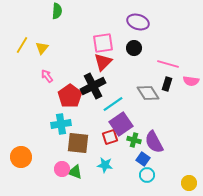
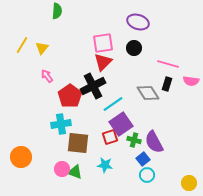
blue square: rotated 16 degrees clockwise
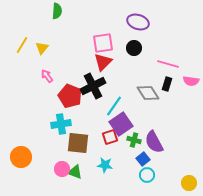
red pentagon: rotated 15 degrees counterclockwise
cyan line: moved 1 px right, 2 px down; rotated 20 degrees counterclockwise
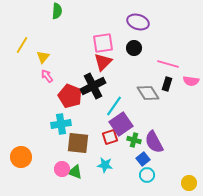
yellow triangle: moved 1 px right, 9 px down
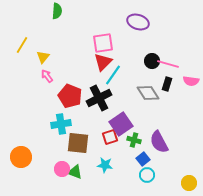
black circle: moved 18 px right, 13 px down
black cross: moved 6 px right, 12 px down
cyan line: moved 1 px left, 31 px up
purple semicircle: moved 5 px right
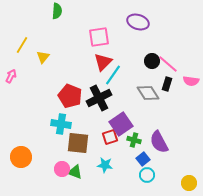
pink square: moved 4 px left, 6 px up
pink line: rotated 25 degrees clockwise
pink arrow: moved 36 px left; rotated 64 degrees clockwise
cyan cross: rotated 18 degrees clockwise
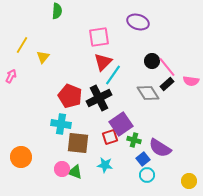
pink line: moved 1 px left, 3 px down; rotated 10 degrees clockwise
black rectangle: rotated 32 degrees clockwise
purple semicircle: moved 1 px right, 6 px down; rotated 30 degrees counterclockwise
yellow circle: moved 2 px up
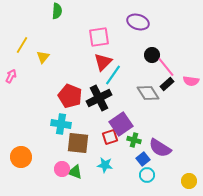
black circle: moved 6 px up
pink line: moved 1 px left
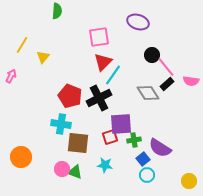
purple square: rotated 30 degrees clockwise
green cross: rotated 24 degrees counterclockwise
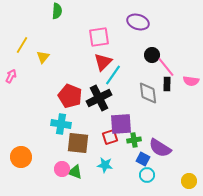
black rectangle: rotated 48 degrees counterclockwise
gray diamond: rotated 25 degrees clockwise
blue square: rotated 24 degrees counterclockwise
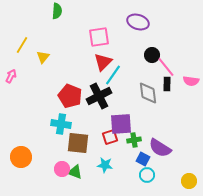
black cross: moved 2 px up
